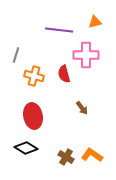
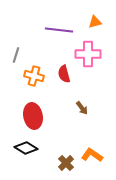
pink cross: moved 2 px right, 1 px up
brown cross: moved 6 px down; rotated 14 degrees clockwise
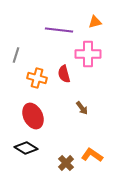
orange cross: moved 3 px right, 2 px down
red ellipse: rotated 15 degrees counterclockwise
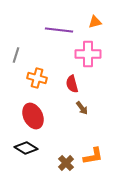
red semicircle: moved 8 px right, 10 px down
orange L-shape: moved 1 px right, 1 px down; rotated 135 degrees clockwise
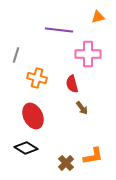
orange triangle: moved 3 px right, 5 px up
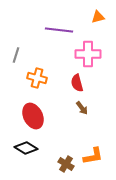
red semicircle: moved 5 px right, 1 px up
brown cross: moved 1 px down; rotated 14 degrees counterclockwise
